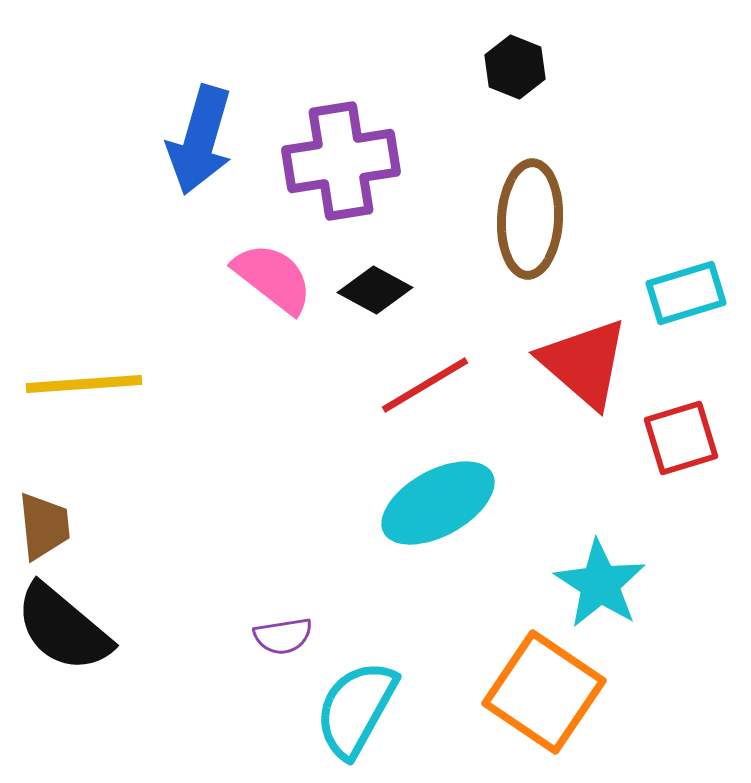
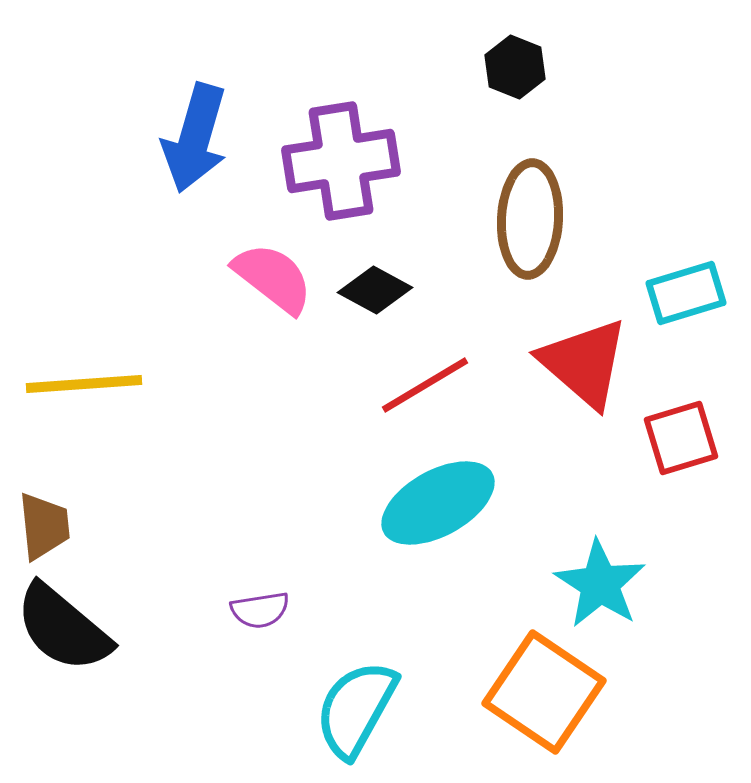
blue arrow: moved 5 px left, 2 px up
purple semicircle: moved 23 px left, 26 px up
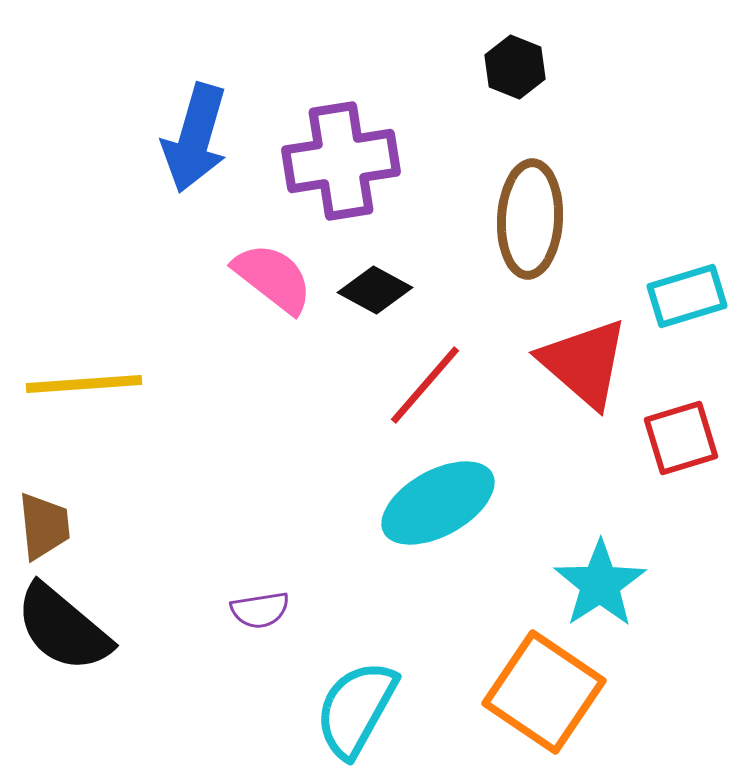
cyan rectangle: moved 1 px right, 3 px down
red line: rotated 18 degrees counterclockwise
cyan star: rotated 6 degrees clockwise
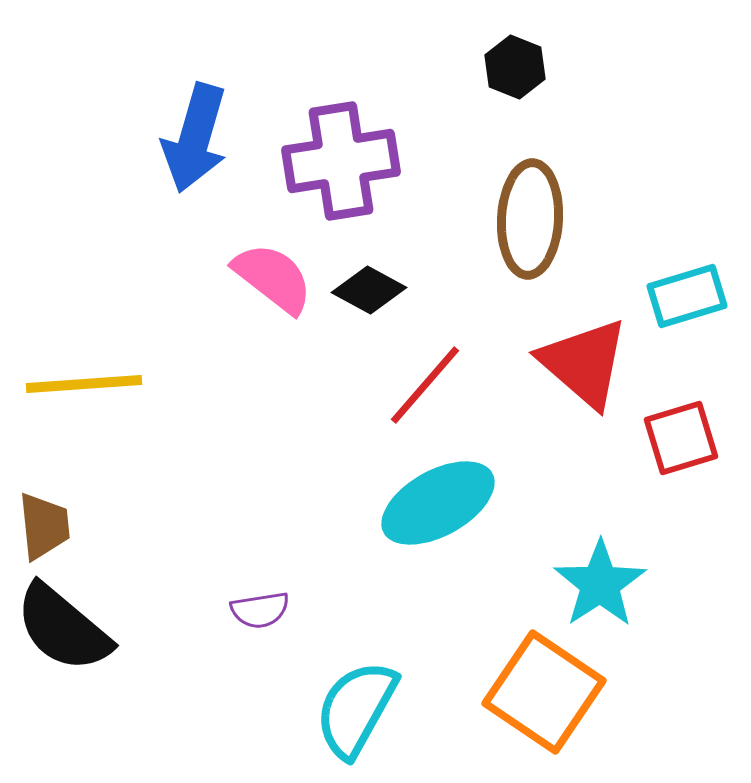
black diamond: moved 6 px left
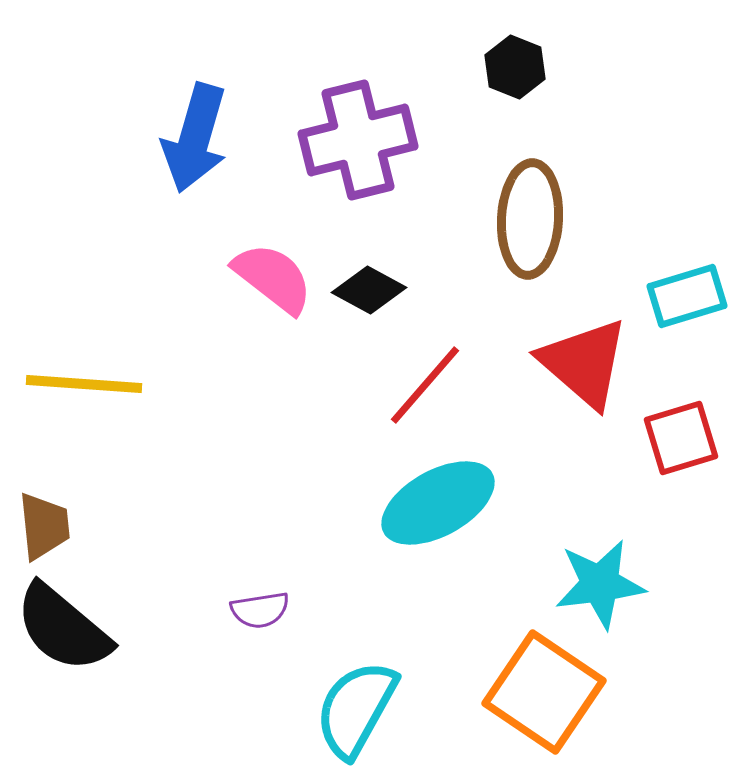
purple cross: moved 17 px right, 21 px up; rotated 5 degrees counterclockwise
yellow line: rotated 8 degrees clockwise
cyan star: rotated 26 degrees clockwise
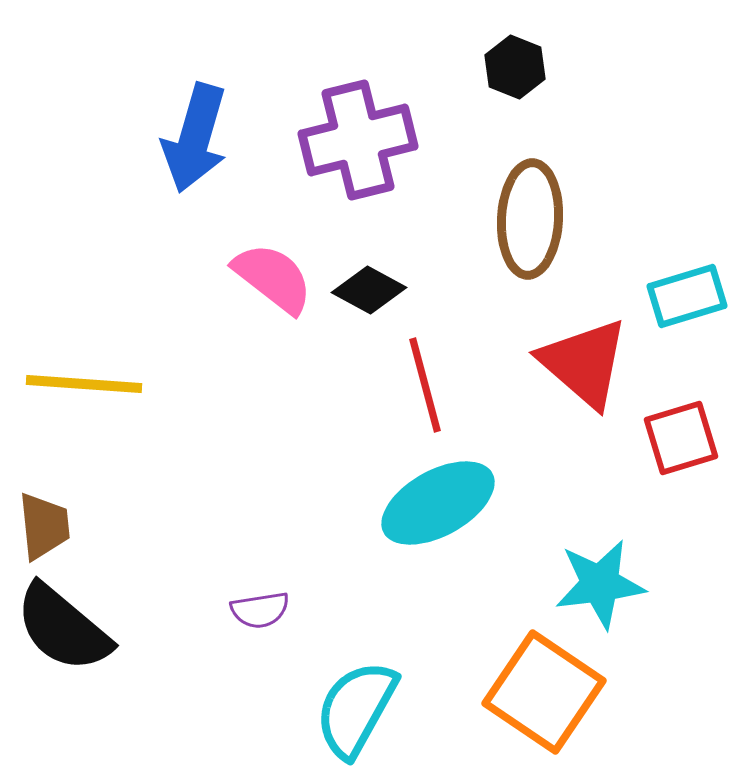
red line: rotated 56 degrees counterclockwise
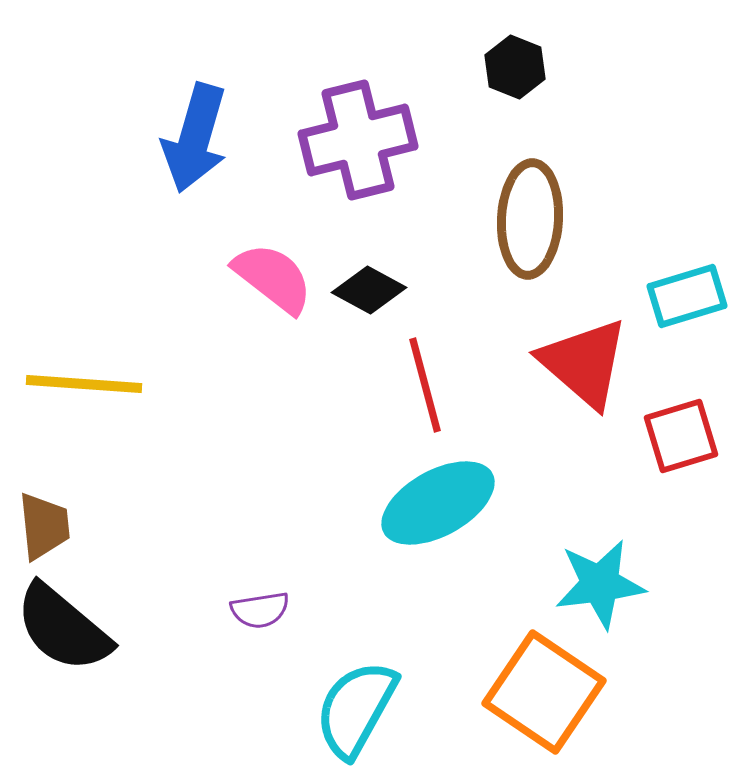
red square: moved 2 px up
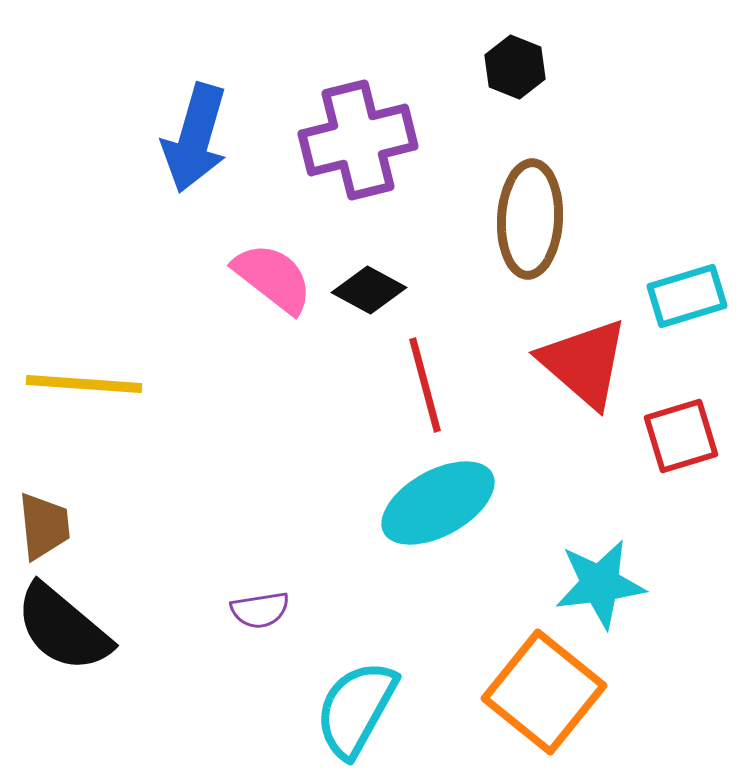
orange square: rotated 5 degrees clockwise
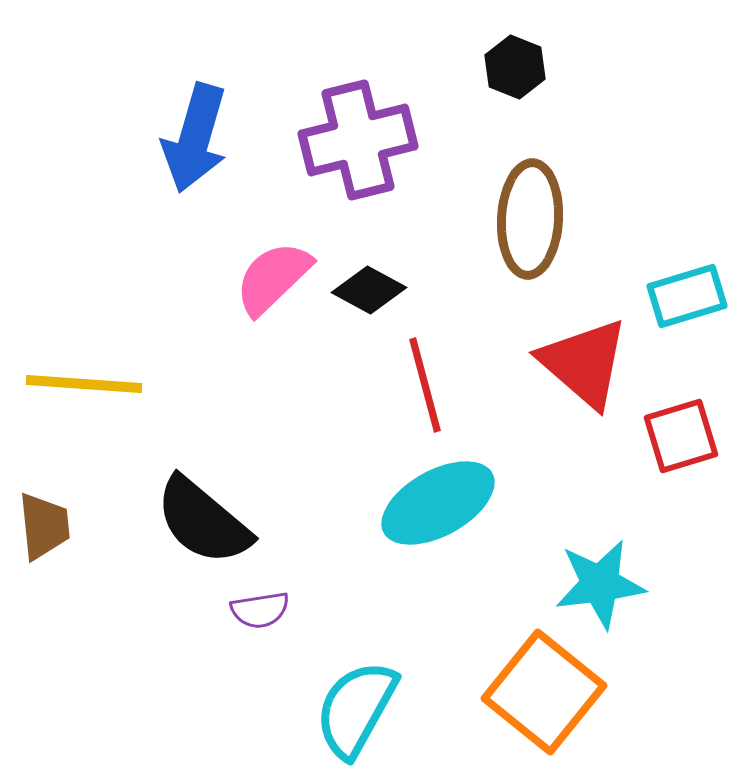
pink semicircle: rotated 82 degrees counterclockwise
black semicircle: moved 140 px right, 107 px up
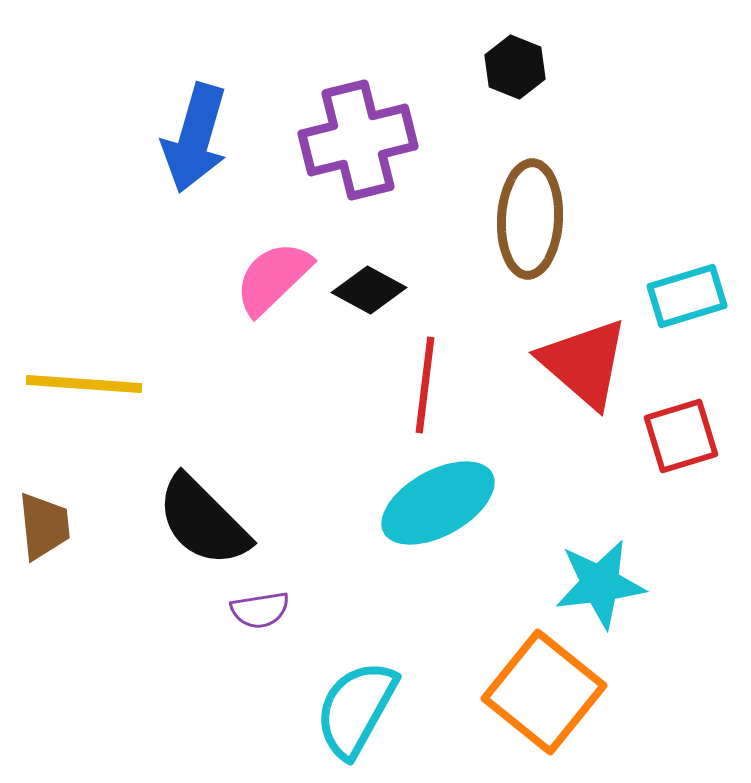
red line: rotated 22 degrees clockwise
black semicircle: rotated 5 degrees clockwise
